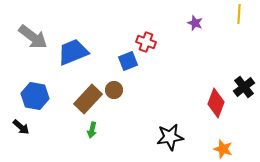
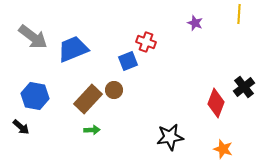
blue trapezoid: moved 3 px up
green arrow: rotated 105 degrees counterclockwise
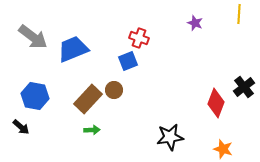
red cross: moved 7 px left, 4 px up
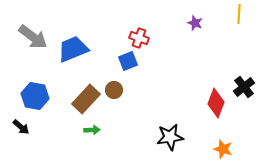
brown rectangle: moved 2 px left
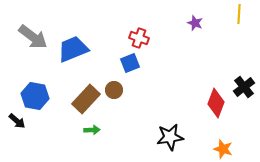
blue square: moved 2 px right, 2 px down
black arrow: moved 4 px left, 6 px up
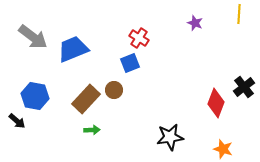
red cross: rotated 12 degrees clockwise
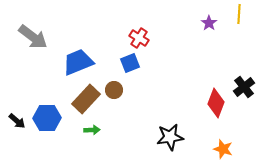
purple star: moved 14 px right; rotated 14 degrees clockwise
blue trapezoid: moved 5 px right, 13 px down
blue hexagon: moved 12 px right, 22 px down; rotated 12 degrees counterclockwise
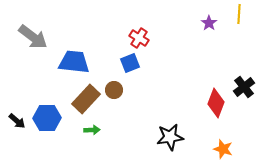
blue trapezoid: moved 4 px left; rotated 28 degrees clockwise
